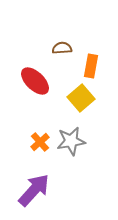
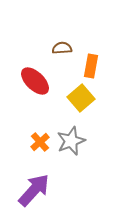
gray star: rotated 12 degrees counterclockwise
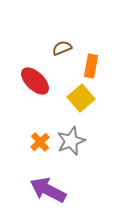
brown semicircle: rotated 18 degrees counterclockwise
purple arrow: moved 14 px right; rotated 105 degrees counterclockwise
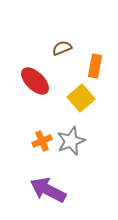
orange rectangle: moved 4 px right
orange cross: moved 2 px right, 1 px up; rotated 18 degrees clockwise
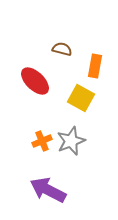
brown semicircle: moved 1 px down; rotated 36 degrees clockwise
yellow square: rotated 20 degrees counterclockwise
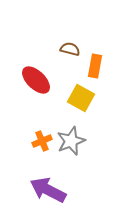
brown semicircle: moved 8 px right
red ellipse: moved 1 px right, 1 px up
